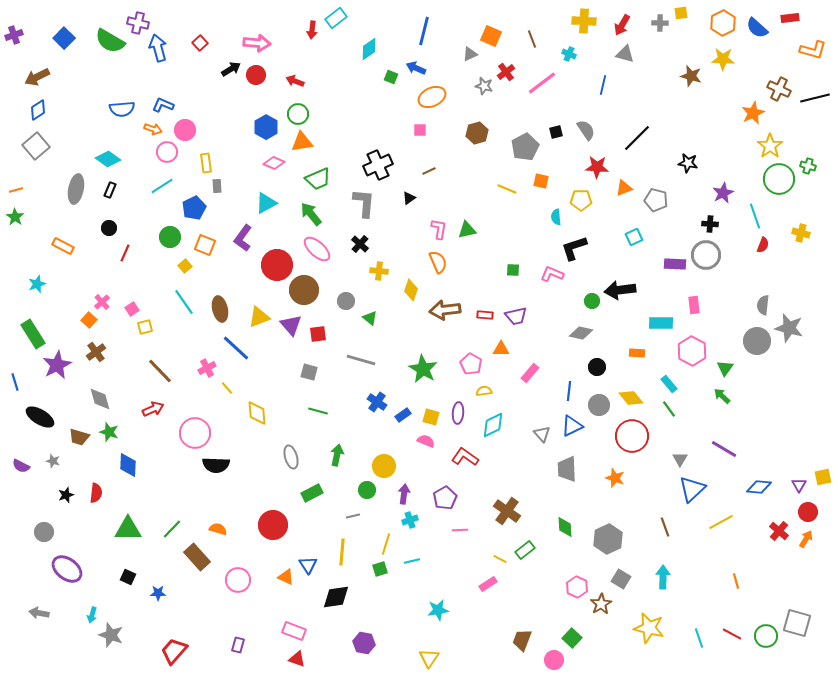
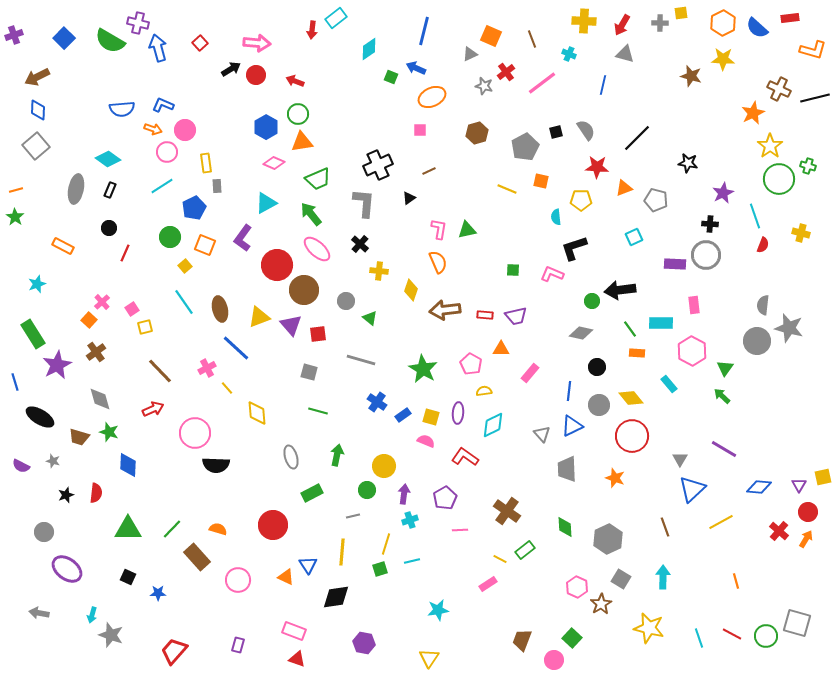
blue diamond at (38, 110): rotated 55 degrees counterclockwise
green line at (669, 409): moved 39 px left, 80 px up
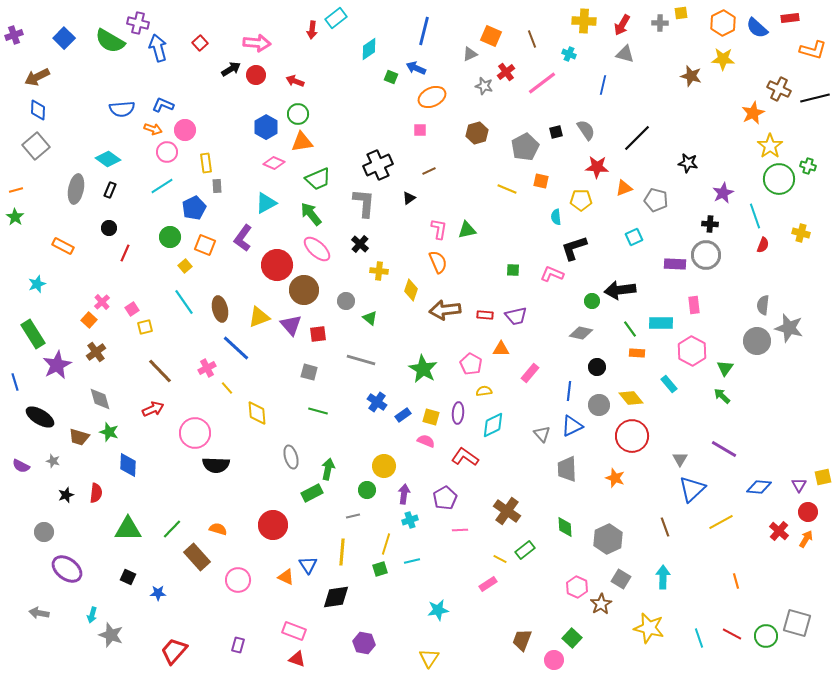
green arrow at (337, 455): moved 9 px left, 14 px down
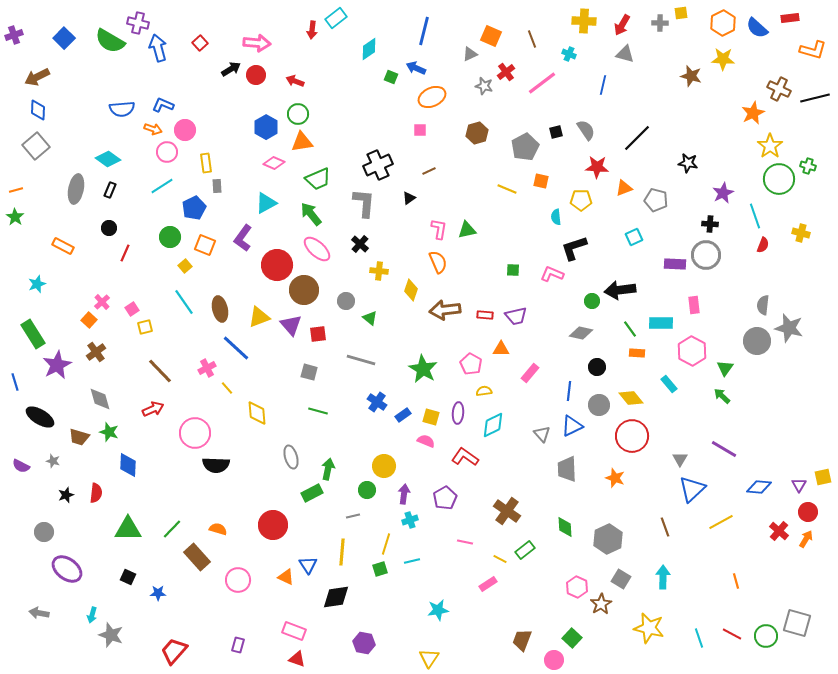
pink line at (460, 530): moved 5 px right, 12 px down; rotated 14 degrees clockwise
